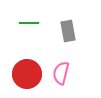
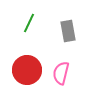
green line: rotated 66 degrees counterclockwise
red circle: moved 4 px up
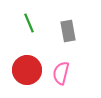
green line: rotated 48 degrees counterclockwise
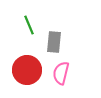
green line: moved 2 px down
gray rectangle: moved 14 px left, 11 px down; rotated 15 degrees clockwise
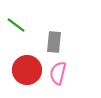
green line: moved 13 px left; rotated 30 degrees counterclockwise
pink semicircle: moved 3 px left
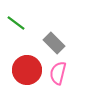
green line: moved 2 px up
gray rectangle: moved 1 px down; rotated 50 degrees counterclockwise
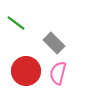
red circle: moved 1 px left, 1 px down
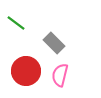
pink semicircle: moved 2 px right, 2 px down
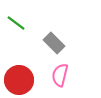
red circle: moved 7 px left, 9 px down
